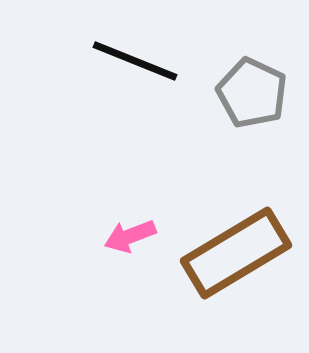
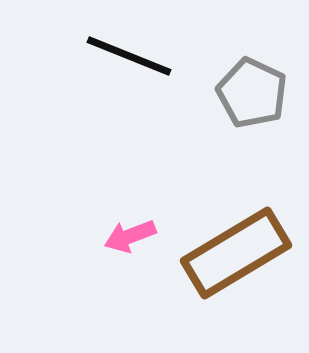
black line: moved 6 px left, 5 px up
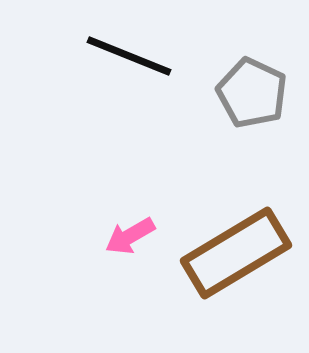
pink arrow: rotated 9 degrees counterclockwise
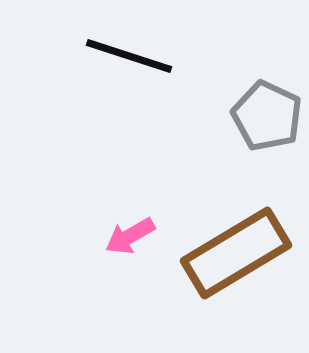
black line: rotated 4 degrees counterclockwise
gray pentagon: moved 15 px right, 23 px down
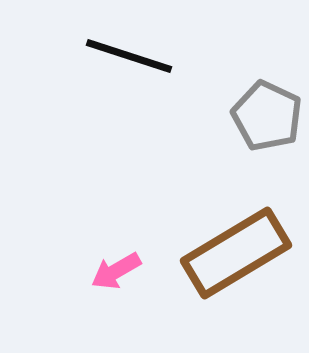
pink arrow: moved 14 px left, 35 px down
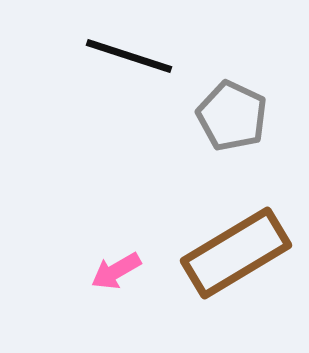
gray pentagon: moved 35 px left
